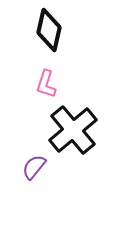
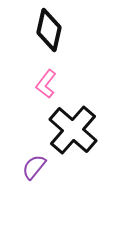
pink L-shape: rotated 20 degrees clockwise
black cross: rotated 9 degrees counterclockwise
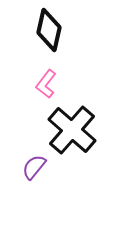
black cross: moved 1 px left
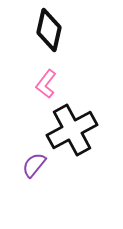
black cross: rotated 21 degrees clockwise
purple semicircle: moved 2 px up
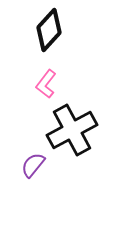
black diamond: rotated 30 degrees clockwise
purple semicircle: moved 1 px left
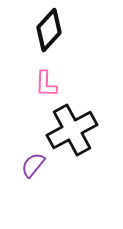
pink L-shape: rotated 36 degrees counterclockwise
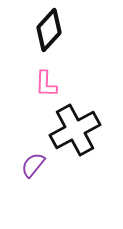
black cross: moved 3 px right
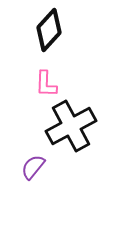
black cross: moved 4 px left, 4 px up
purple semicircle: moved 2 px down
